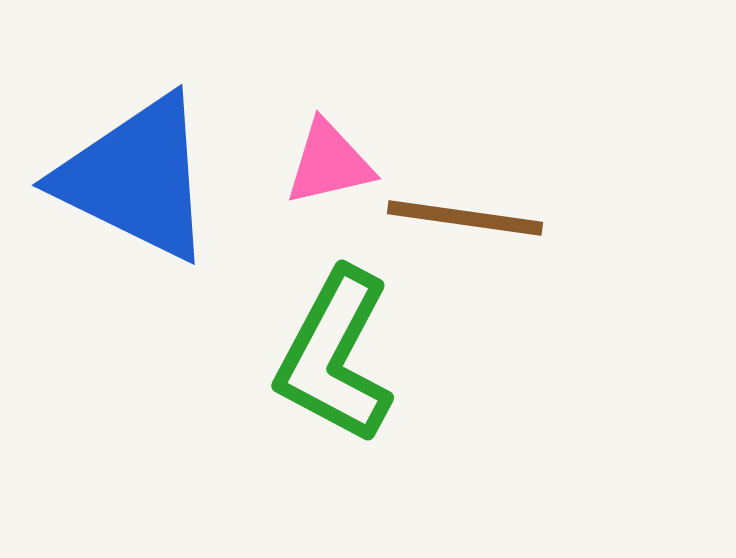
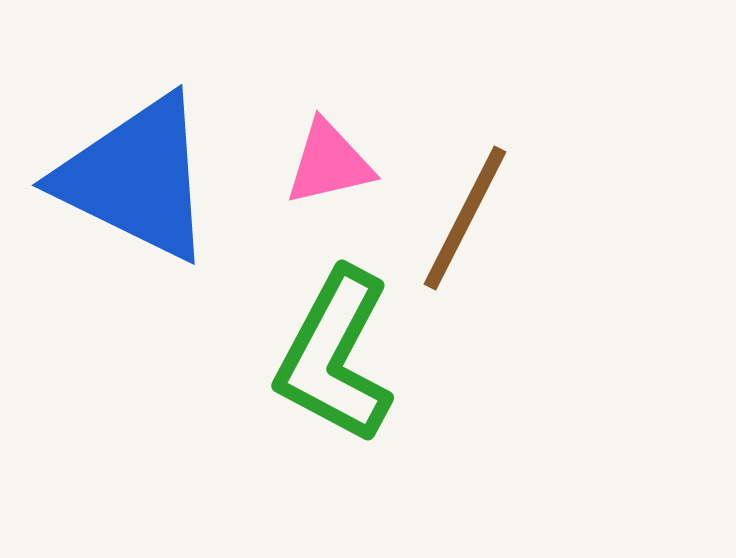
brown line: rotated 71 degrees counterclockwise
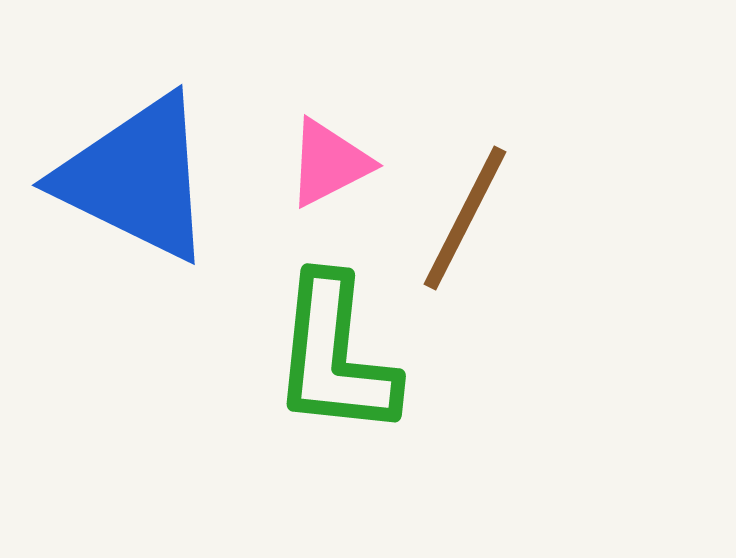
pink triangle: rotated 14 degrees counterclockwise
green L-shape: rotated 22 degrees counterclockwise
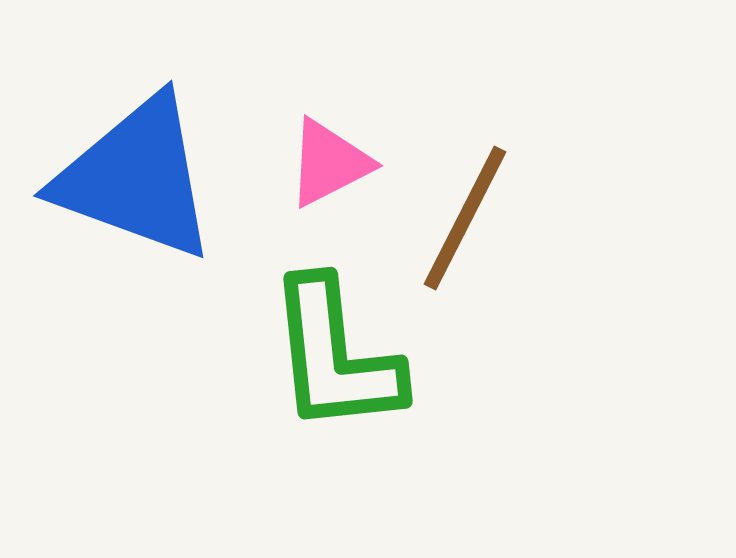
blue triangle: rotated 6 degrees counterclockwise
green L-shape: rotated 12 degrees counterclockwise
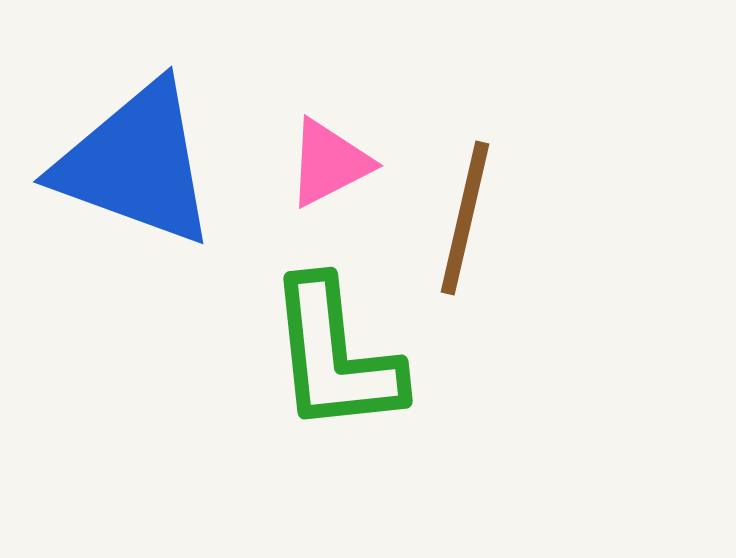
blue triangle: moved 14 px up
brown line: rotated 14 degrees counterclockwise
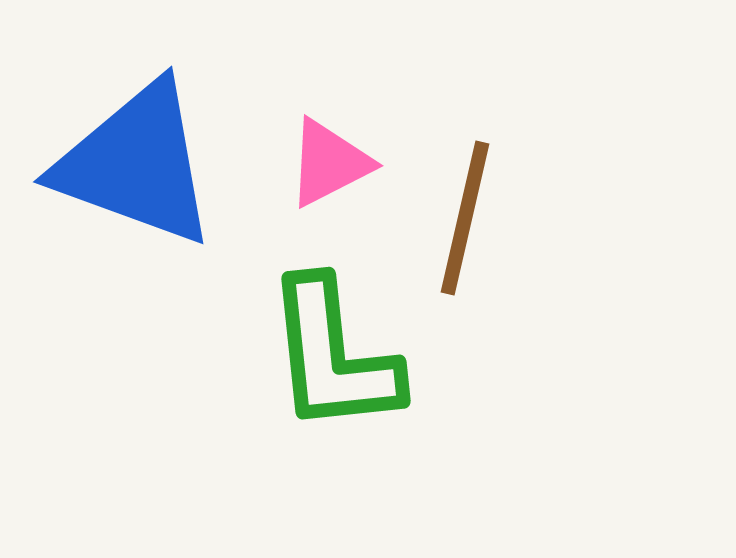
green L-shape: moved 2 px left
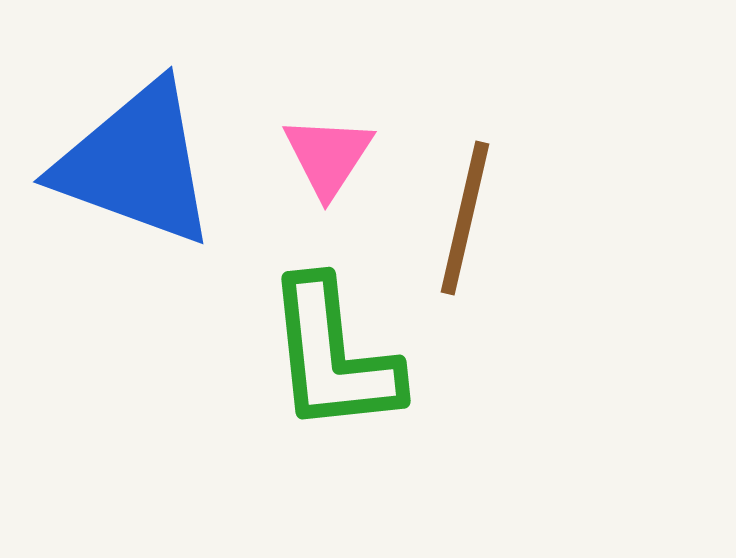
pink triangle: moved 1 px left, 7 px up; rotated 30 degrees counterclockwise
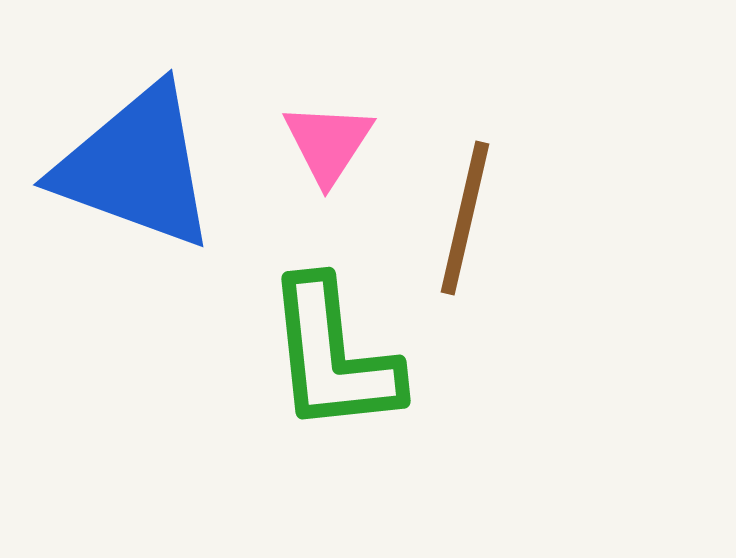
pink triangle: moved 13 px up
blue triangle: moved 3 px down
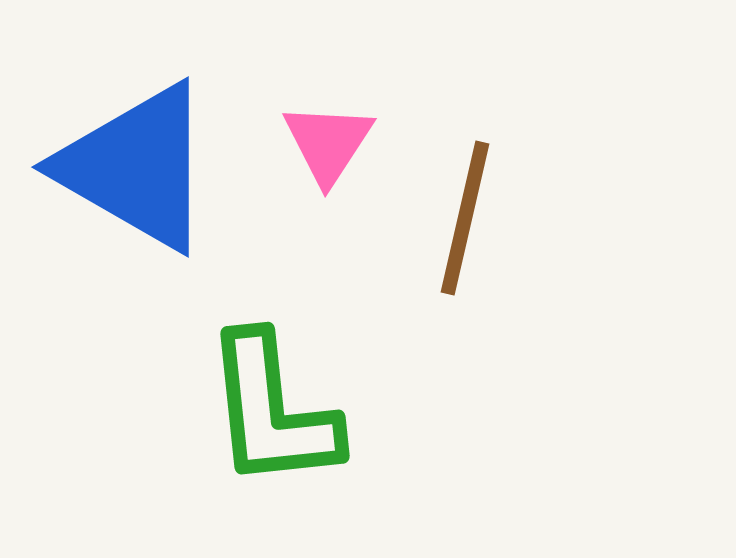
blue triangle: rotated 10 degrees clockwise
green L-shape: moved 61 px left, 55 px down
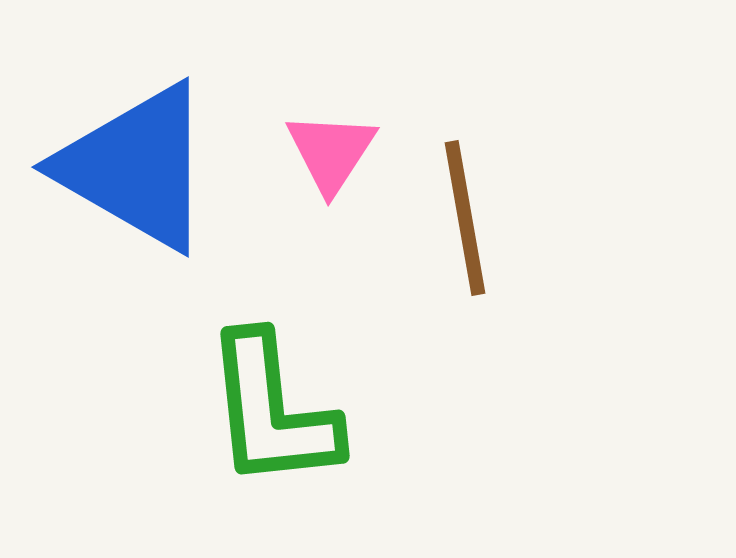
pink triangle: moved 3 px right, 9 px down
brown line: rotated 23 degrees counterclockwise
